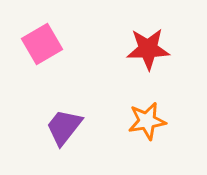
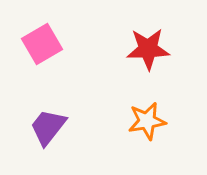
purple trapezoid: moved 16 px left
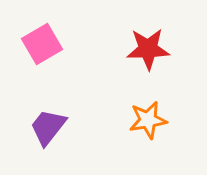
orange star: moved 1 px right, 1 px up
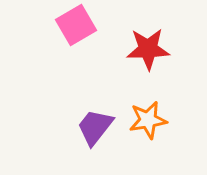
pink square: moved 34 px right, 19 px up
purple trapezoid: moved 47 px right
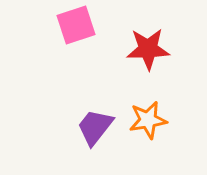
pink square: rotated 12 degrees clockwise
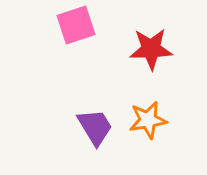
red star: moved 3 px right
purple trapezoid: rotated 111 degrees clockwise
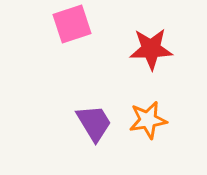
pink square: moved 4 px left, 1 px up
purple trapezoid: moved 1 px left, 4 px up
